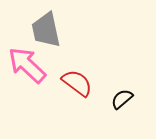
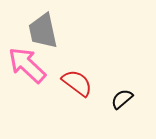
gray trapezoid: moved 3 px left, 1 px down
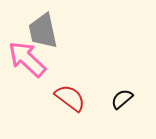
pink arrow: moved 6 px up
red semicircle: moved 7 px left, 15 px down
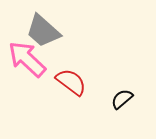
gray trapezoid: rotated 36 degrees counterclockwise
red semicircle: moved 1 px right, 16 px up
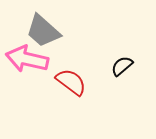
pink arrow: rotated 30 degrees counterclockwise
black semicircle: moved 33 px up
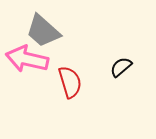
black semicircle: moved 1 px left, 1 px down
red semicircle: moved 1 px left; rotated 36 degrees clockwise
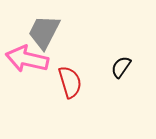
gray trapezoid: moved 1 px right, 1 px down; rotated 75 degrees clockwise
black semicircle: rotated 15 degrees counterclockwise
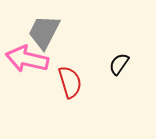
black semicircle: moved 2 px left, 3 px up
